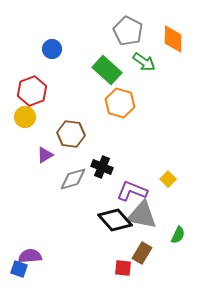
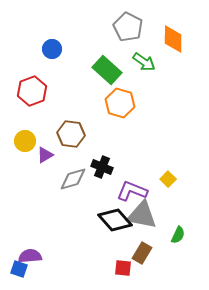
gray pentagon: moved 4 px up
yellow circle: moved 24 px down
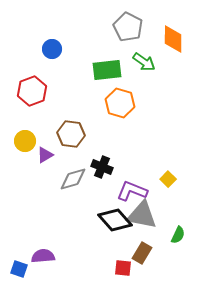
green rectangle: rotated 48 degrees counterclockwise
purple semicircle: moved 13 px right
